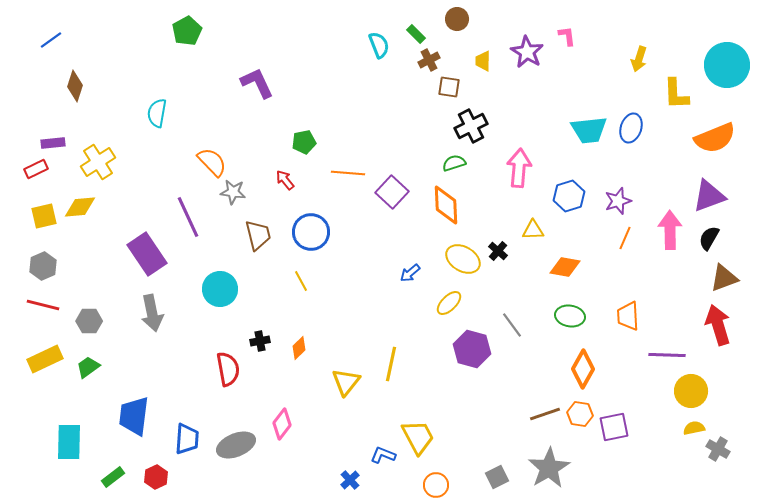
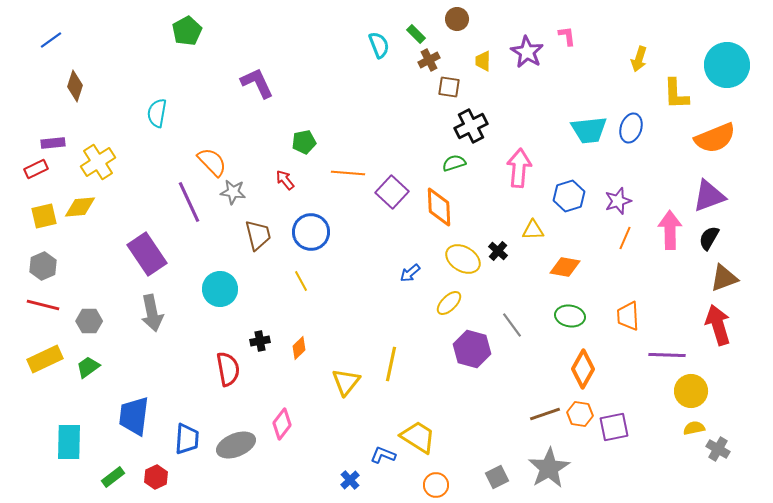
orange diamond at (446, 205): moved 7 px left, 2 px down
purple line at (188, 217): moved 1 px right, 15 px up
yellow trapezoid at (418, 437): rotated 30 degrees counterclockwise
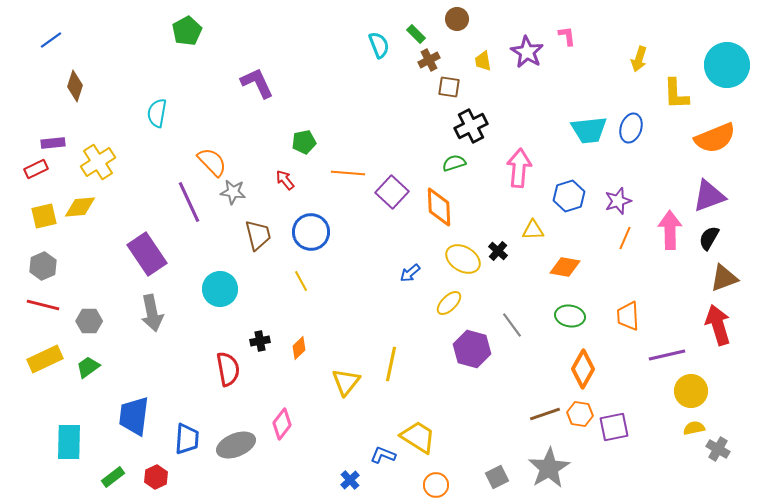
yellow trapezoid at (483, 61): rotated 10 degrees counterclockwise
purple line at (667, 355): rotated 15 degrees counterclockwise
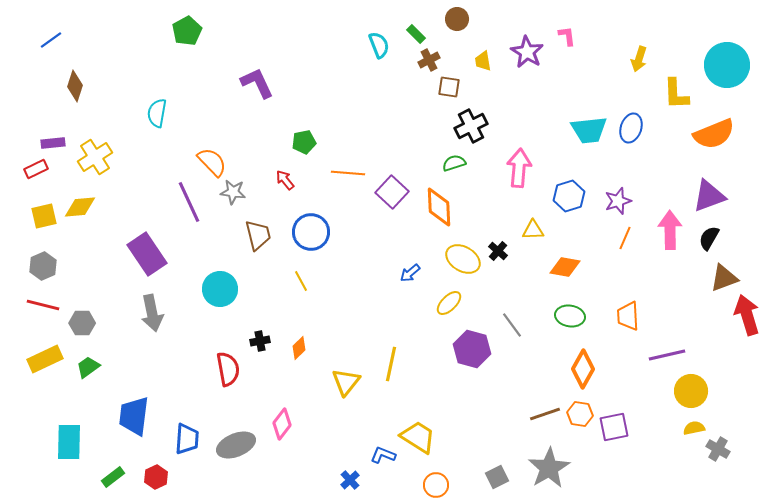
orange semicircle at (715, 138): moved 1 px left, 4 px up
yellow cross at (98, 162): moved 3 px left, 5 px up
gray hexagon at (89, 321): moved 7 px left, 2 px down
red arrow at (718, 325): moved 29 px right, 10 px up
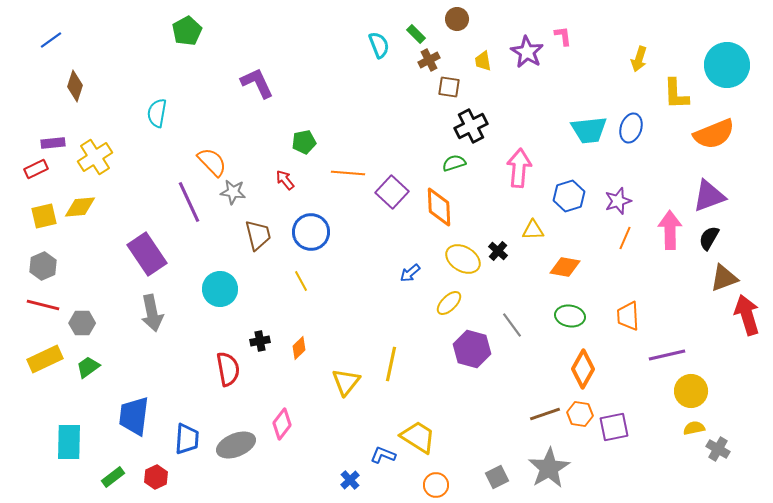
pink L-shape at (567, 36): moved 4 px left
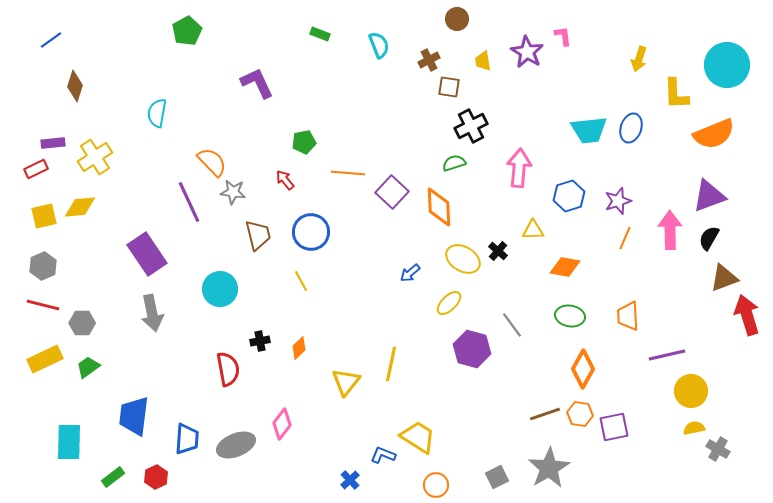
green rectangle at (416, 34): moved 96 px left; rotated 24 degrees counterclockwise
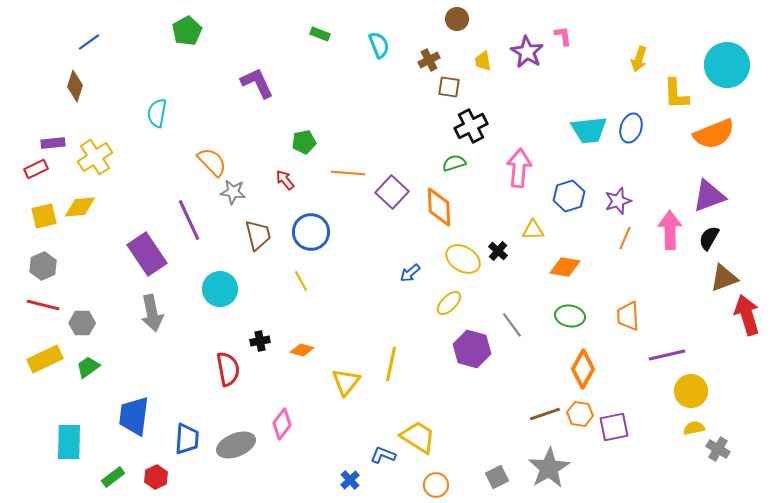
blue line at (51, 40): moved 38 px right, 2 px down
purple line at (189, 202): moved 18 px down
orange diamond at (299, 348): moved 3 px right, 2 px down; rotated 60 degrees clockwise
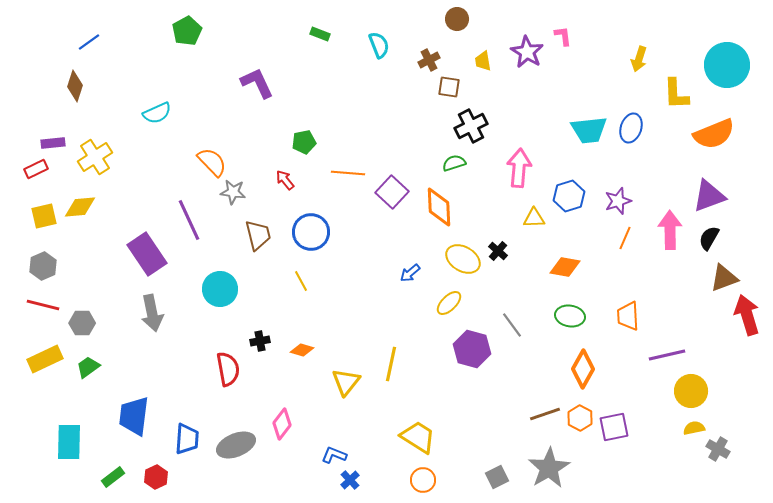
cyan semicircle at (157, 113): rotated 124 degrees counterclockwise
yellow triangle at (533, 230): moved 1 px right, 12 px up
orange hexagon at (580, 414): moved 4 px down; rotated 20 degrees clockwise
blue L-shape at (383, 455): moved 49 px left
orange circle at (436, 485): moved 13 px left, 5 px up
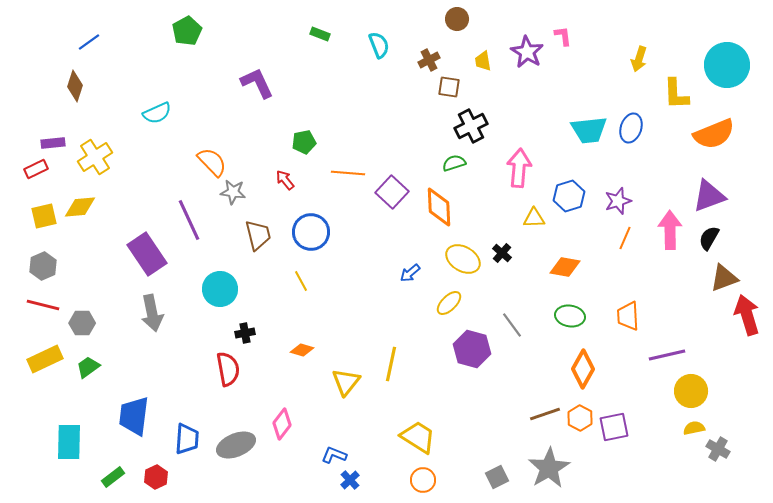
black cross at (498, 251): moved 4 px right, 2 px down
black cross at (260, 341): moved 15 px left, 8 px up
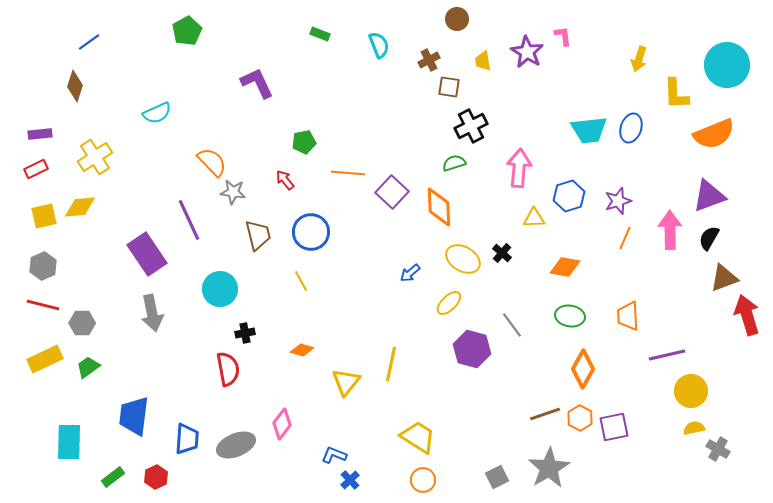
purple rectangle at (53, 143): moved 13 px left, 9 px up
